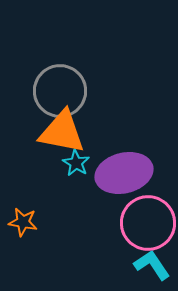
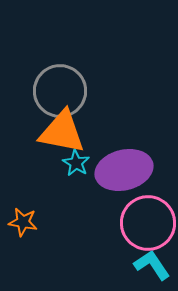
purple ellipse: moved 3 px up
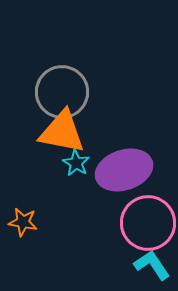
gray circle: moved 2 px right, 1 px down
purple ellipse: rotated 4 degrees counterclockwise
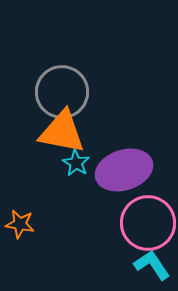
orange star: moved 3 px left, 2 px down
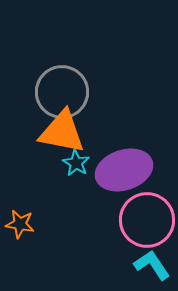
pink circle: moved 1 px left, 3 px up
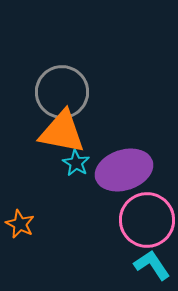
orange star: rotated 16 degrees clockwise
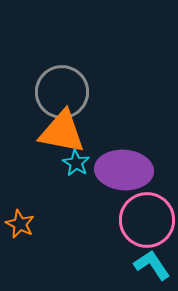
purple ellipse: rotated 22 degrees clockwise
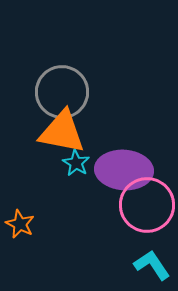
pink circle: moved 15 px up
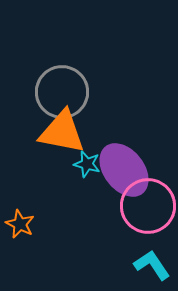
cyan star: moved 11 px right, 1 px down; rotated 16 degrees counterclockwise
purple ellipse: rotated 48 degrees clockwise
pink circle: moved 1 px right, 1 px down
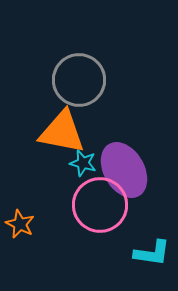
gray circle: moved 17 px right, 12 px up
cyan star: moved 4 px left, 1 px up
purple ellipse: rotated 8 degrees clockwise
pink circle: moved 48 px left, 1 px up
cyan L-shape: moved 12 px up; rotated 132 degrees clockwise
